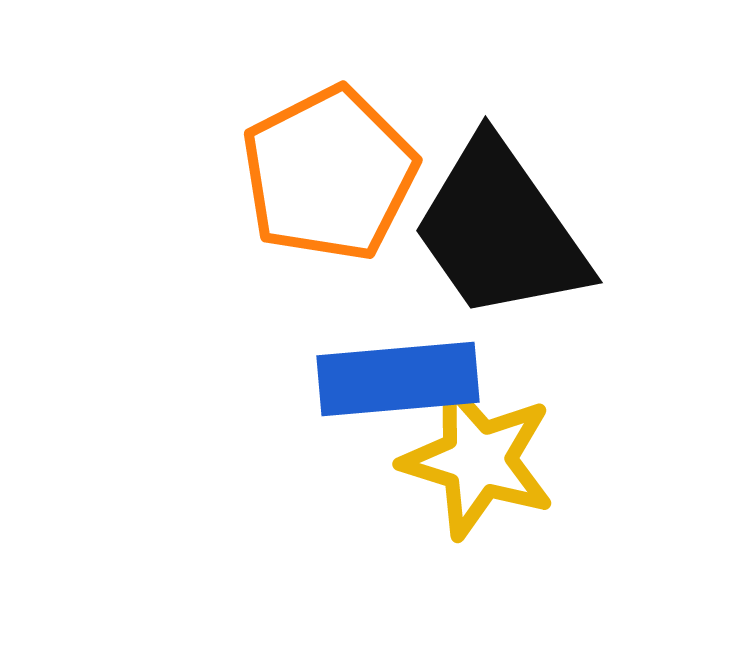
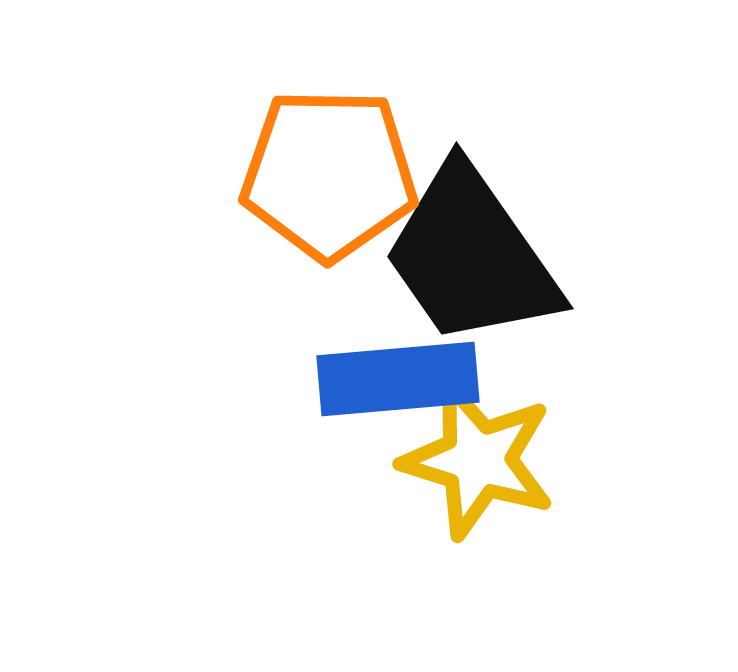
orange pentagon: rotated 28 degrees clockwise
black trapezoid: moved 29 px left, 26 px down
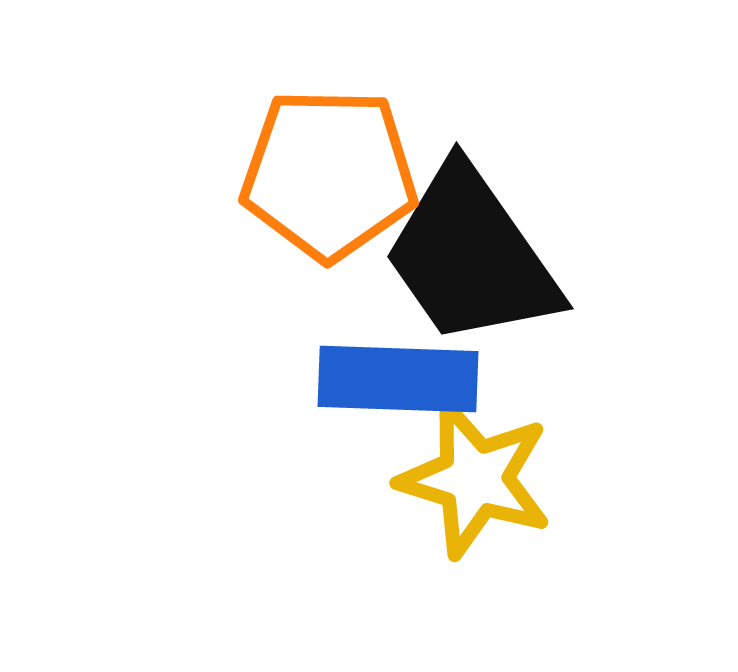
blue rectangle: rotated 7 degrees clockwise
yellow star: moved 3 px left, 19 px down
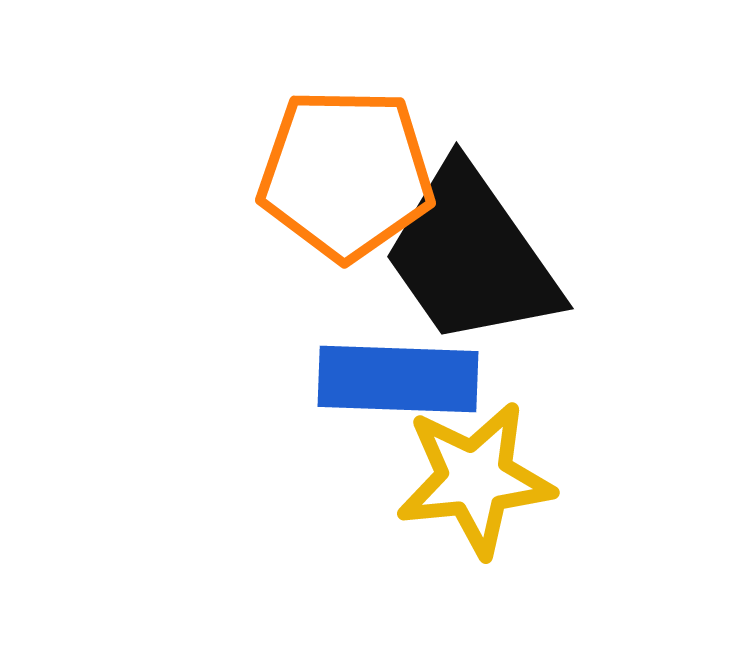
orange pentagon: moved 17 px right
yellow star: rotated 23 degrees counterclockwise
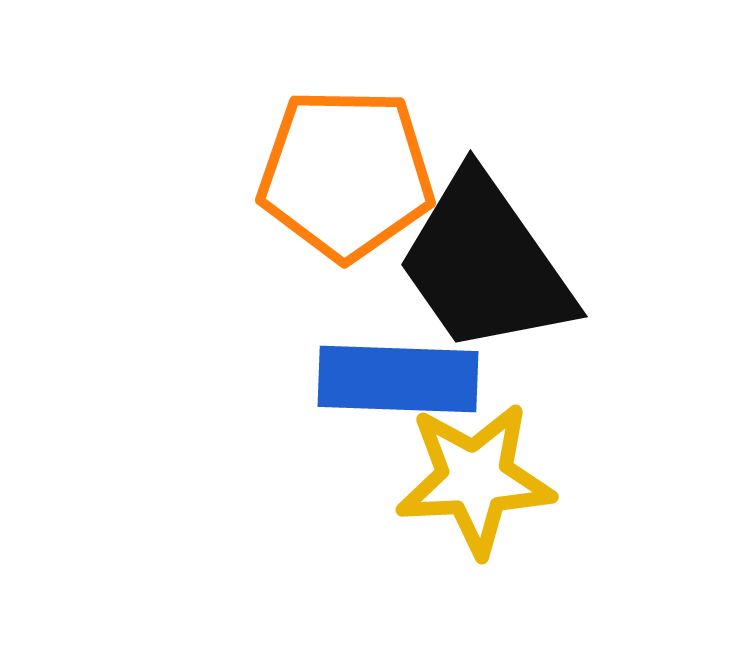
black trapezoid: moved 14 px right, 8 px down
yellow star: rotated 3 degrees clockwise
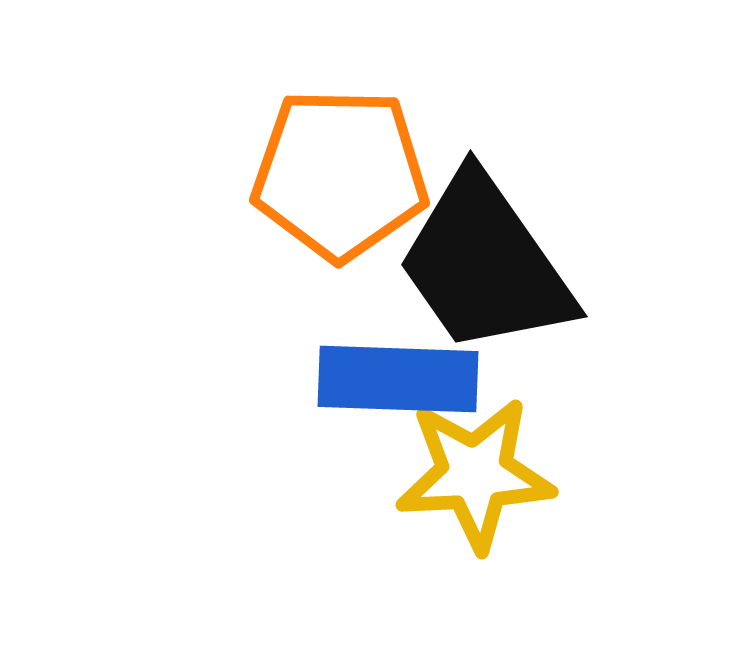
orange pentagon: moved 6 px left
yellow star: moved 5 px up
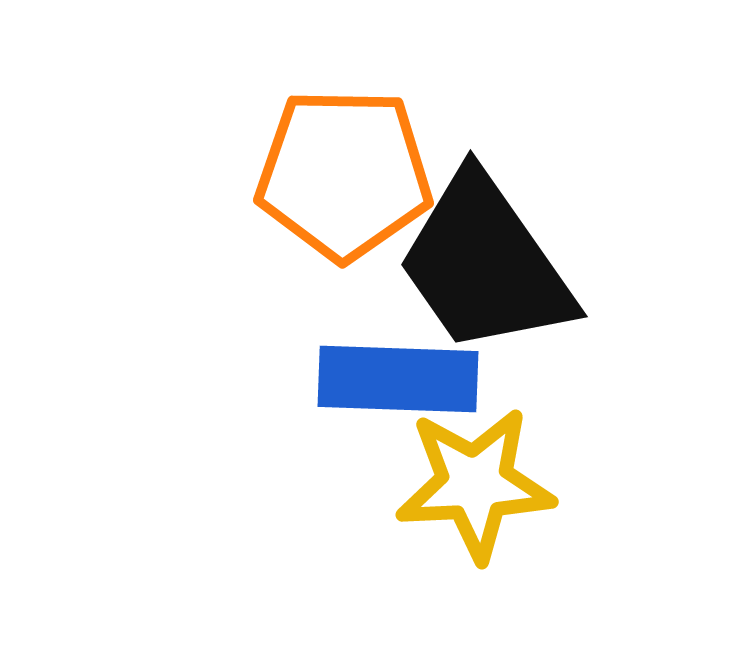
orange pentagon: moved 4 px right
yellow star: moved 10 px down
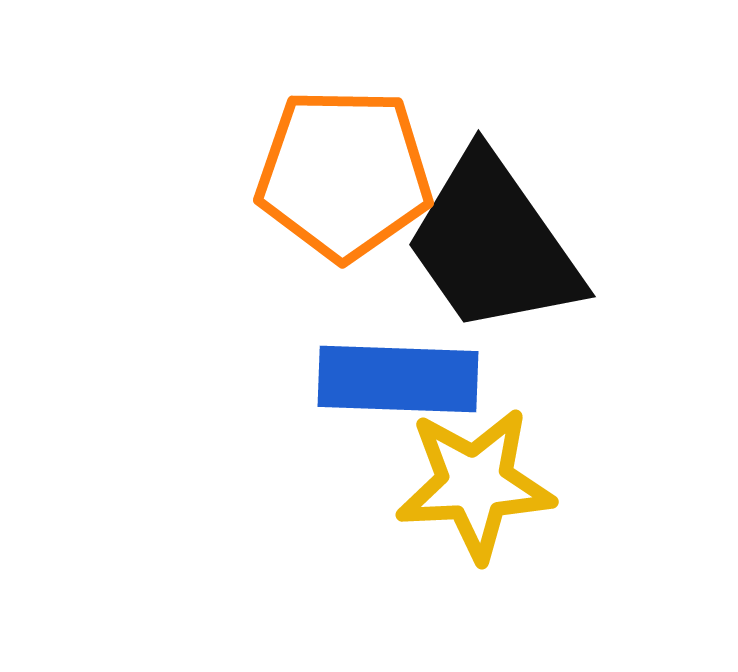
black trapezoid: moved 8 px right, 20 px up
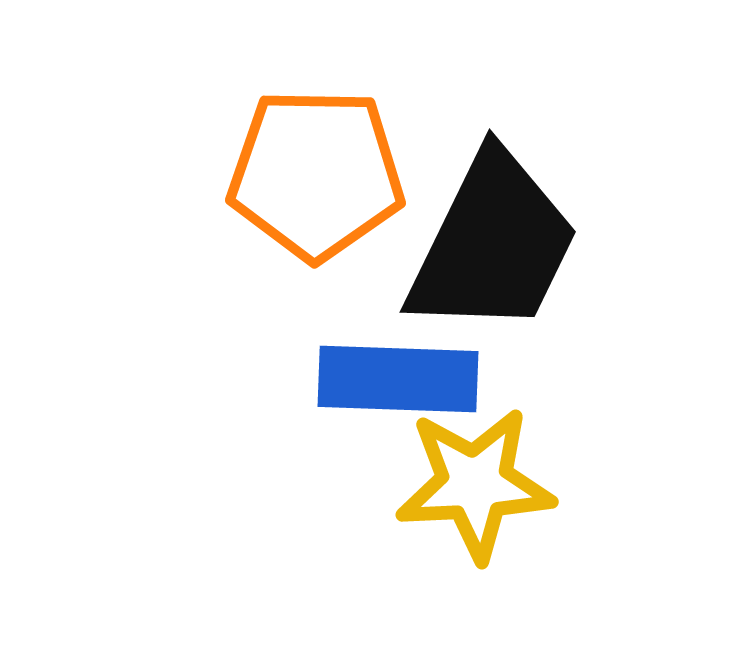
orange pentagon: moved 28 px left
black trapezoid: rotated 119 degrees counterclockwise
